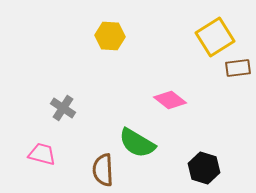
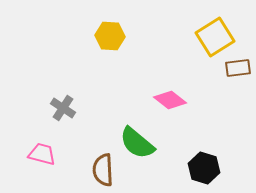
green semicircle: rotated 9 degrees clockwise
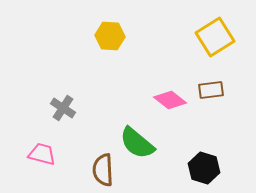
brown rectangle: moved 27 px left, 22 px down
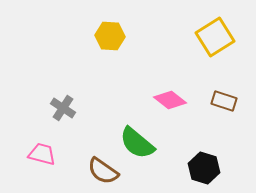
brown rectangle: moved 13 px right, 11 px down; rotated 25 degrees clockwise
brown semicircle: moved 1 px down; rotated 52 degrees counterclockwise
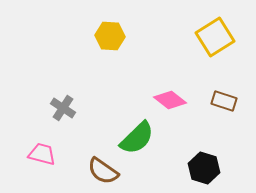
green semicircle: moved 5 px up; rotated 84 degrees counterclockwise
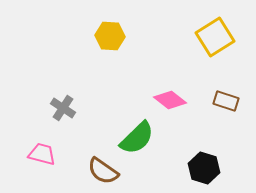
brown rectangle: moved 2 px right
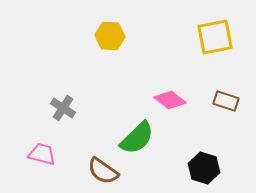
yellow square: rotated 21 degrees clockwise
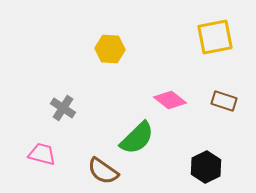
yellow hexagon: moved 13 px down
brown rectangle: moved 2 px left
black hexagon: moved 2 px right, 1 px up; rotated 16 degrees clockwise
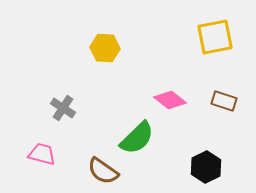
yellow hexagon: moved 5 px left, 1 px up
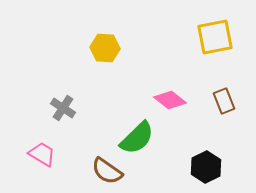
brown rectangle: rotated 50 degrees clockwise
pink trapezoid: rotated 16 degrees clockwise
brown semicircle: moved 4 px right
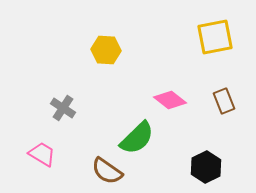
yellow hexagon: moved 1 px right, 2 px down
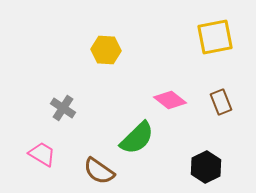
brown rectangle: moved 3 px left, 1 px down
brown semicircle: moved 8 px left
